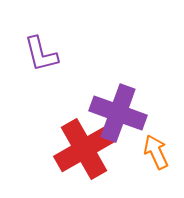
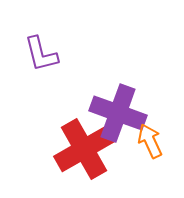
orange arrow: moved 6 px left, 11 px up
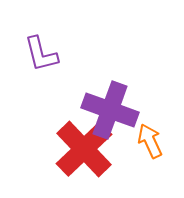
purple cross: moved 8 px left, 3 px up
red cross: rotated 14 degrees counterclockwise
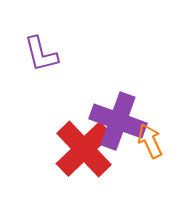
purple cross: moved 8 px right, 11 px down
